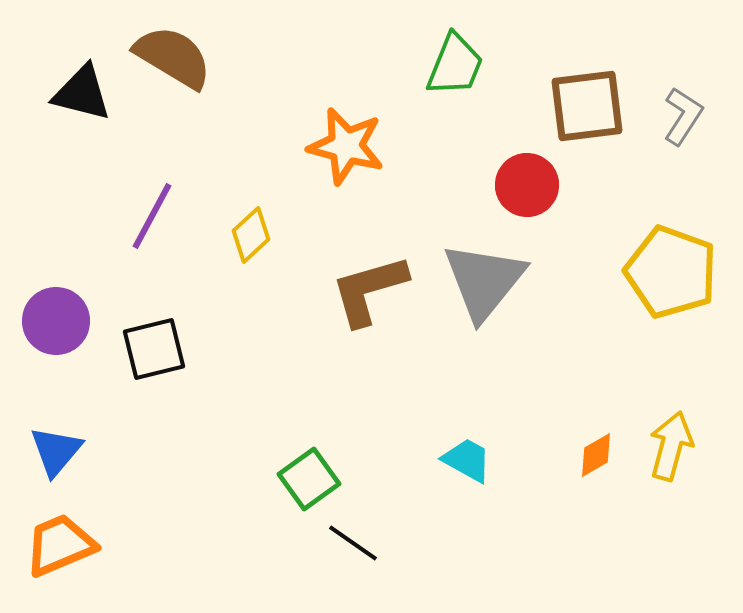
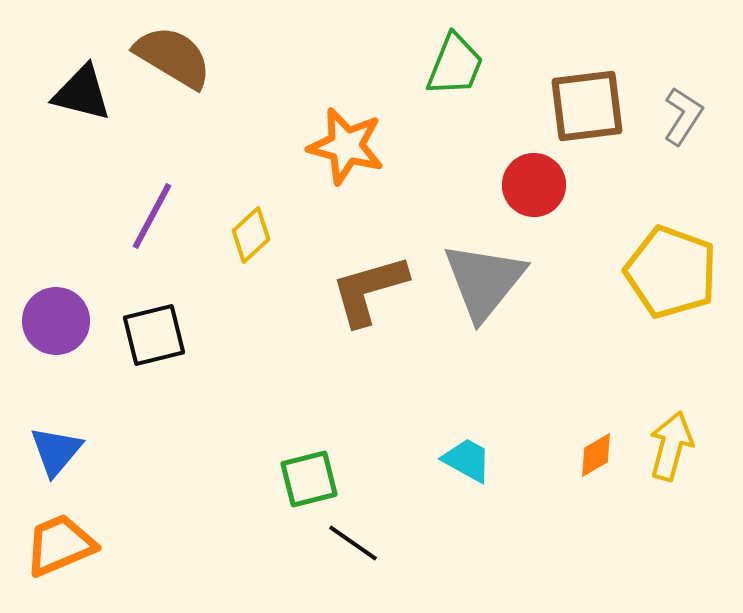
red circle: moved 7 px right
black square: moved 14 px up
green square: rotated 22 degrees clockwise
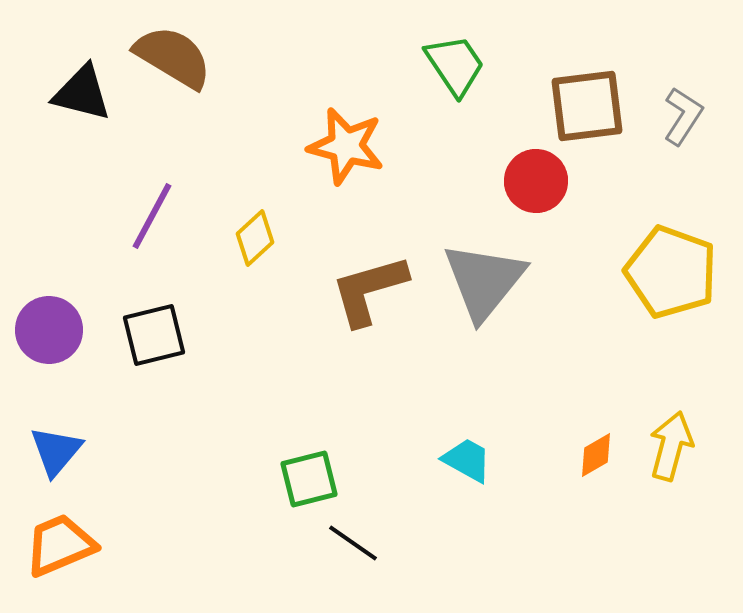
green trapezoid: rotated 56 degrees counterclockwise
red circle: moved 2 px right, 4 px up
yellow diamond: moved 4 px right, 3 px down
purple circle: moved 7 px left, 9 px down
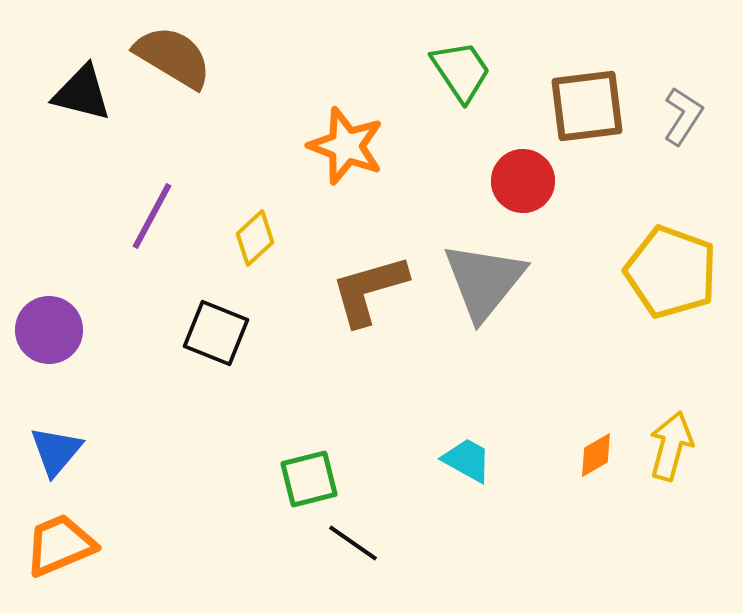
green trapezoid: moved 6 px right, 6 px down
orange star: rotated 6 degrees clockwise
red circle: moved 13 px left
black square: moved 62 px right, 2 px up; rotated 36 degrees clockwise
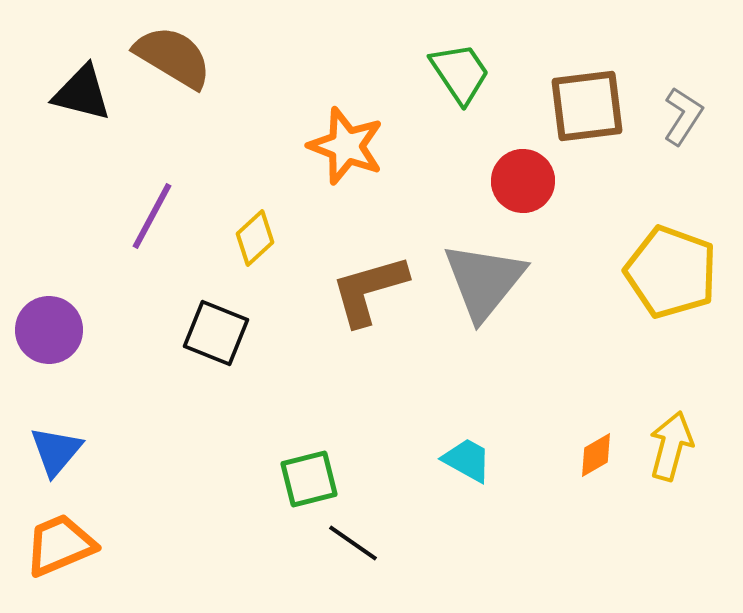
green trapezoid: moved 1 px left, 2 px down
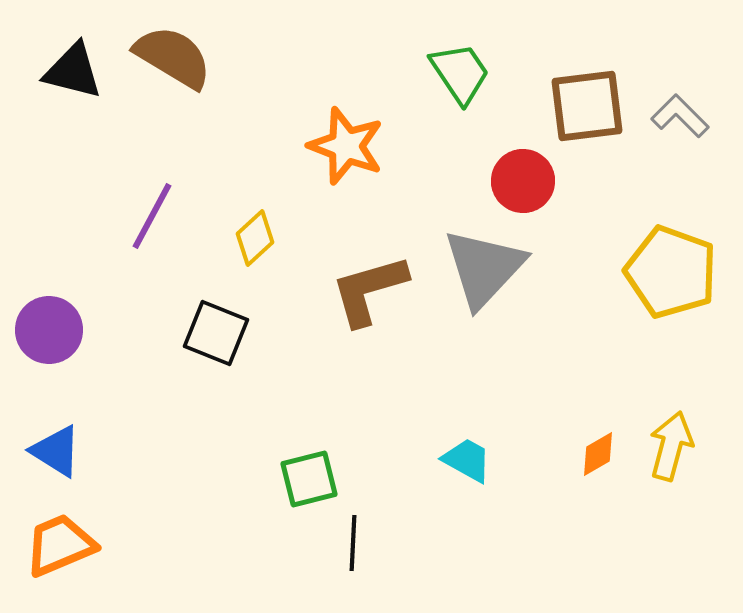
black triangle: moved 9 px left, 22 px up
gray L-shape: moved 3 px left; rotated 78 degrees counterclockwise
gray triangle: moved 13 px up; rotated 4 degrees clockwise
blue triangle: rotated 38 degrees counterclockwise
orange diamond: moved 2 px right, 1 px up
black line: rotated 58 degrees clockwise
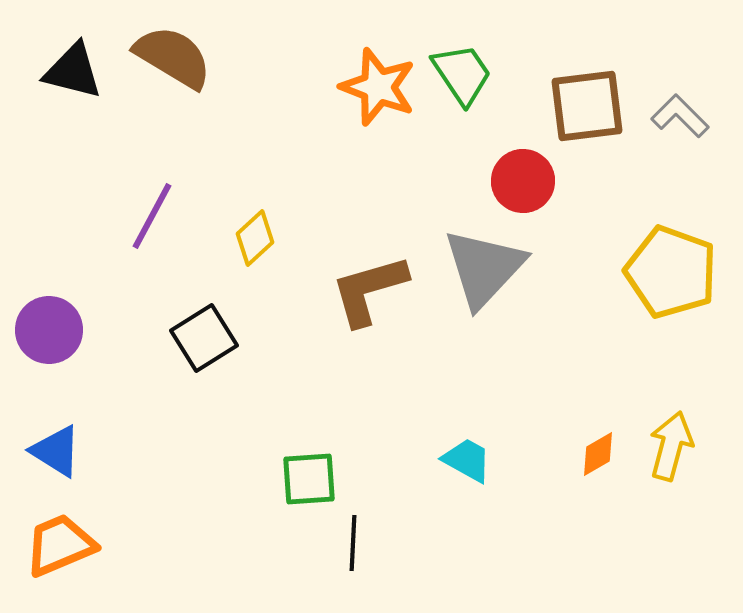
green trapezoid: moved 2 px right, 1 px down
orange star: moved 32 px right, 59 px up
black square: moved 12 px left, 5 px down; rotated 36 degrees clockwise
green square: rotated 10 degrees clockwise
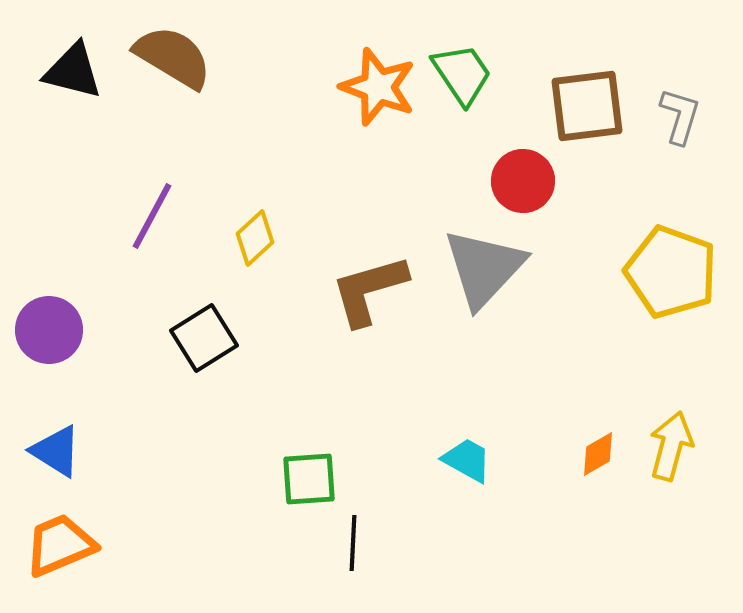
gray L-shape: rotated 62 degrees clockwise
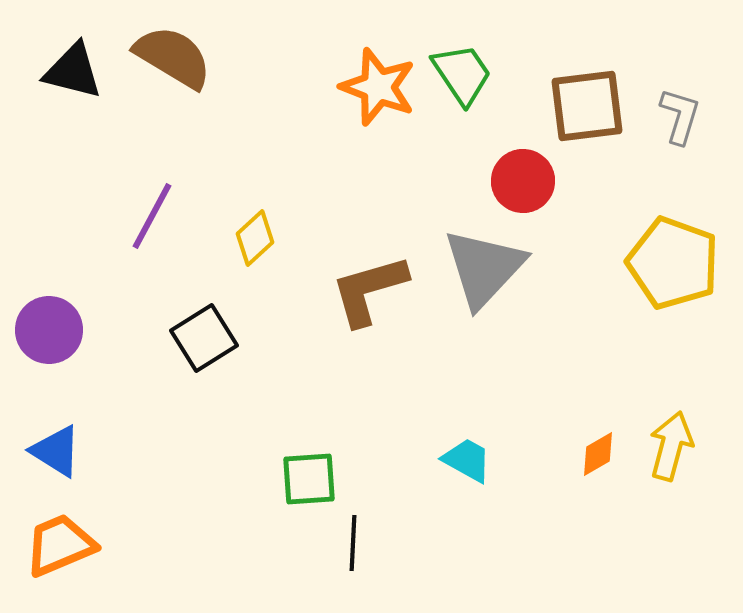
yellow pentagon: moved 2 px right, 9 px up
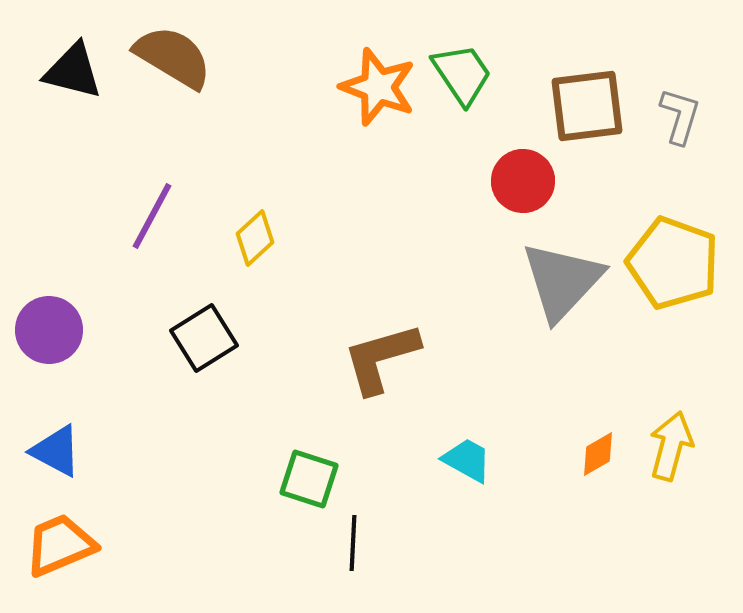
gray triangle: moved 78 px right, 13 px down
brown L-shape: moved 12 px right, 68 px down
blue triangle: rotated 4 degrees counterclockwise
green square: rotated 22 degrees clockwise
